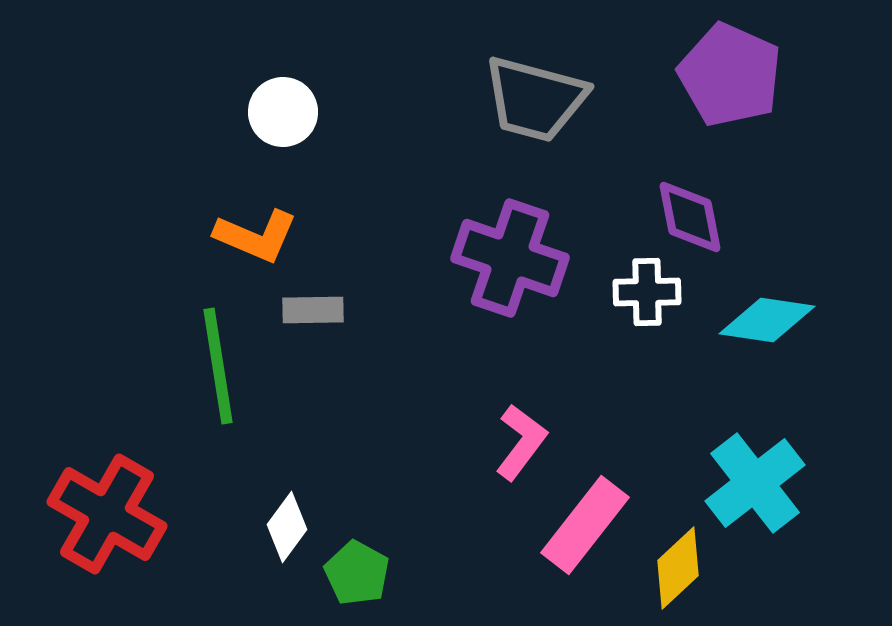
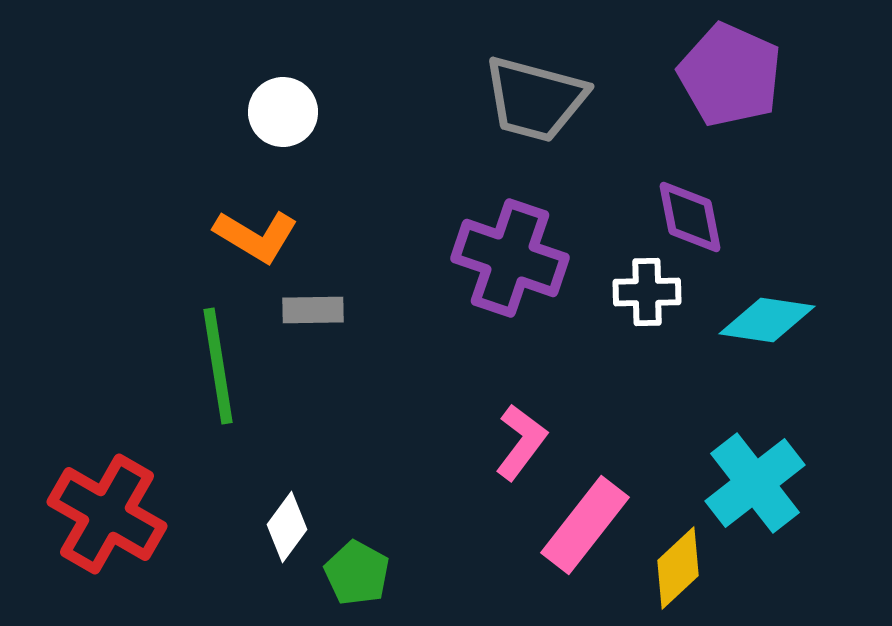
orange L-shape: rotated 8 degrees clockwise
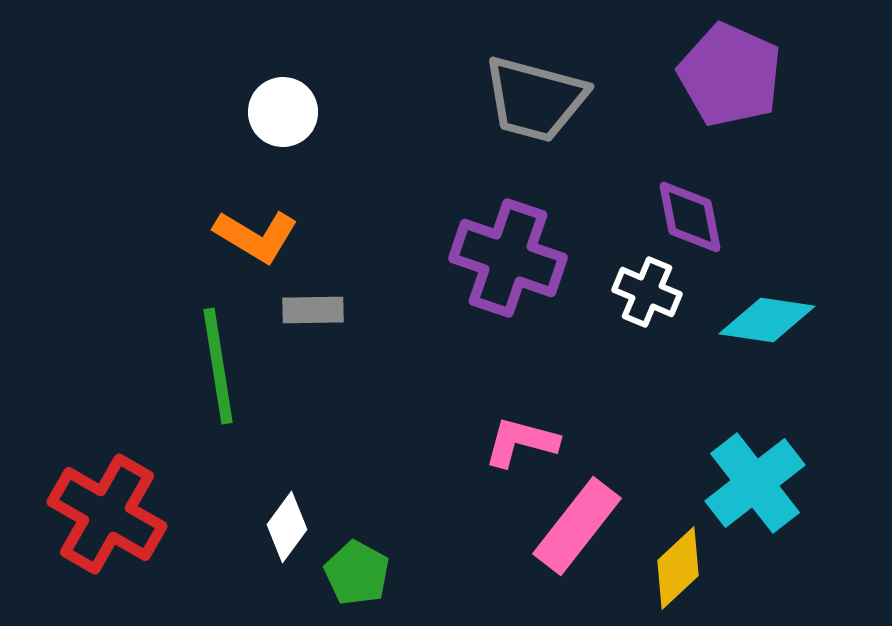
purple cross: moved 2 px left
white cross: rotated 24 degrees clockwise
pink L-shape: rotated 112 degrees counterclockwise
pink rectangle: moved 8 px left, 1 px down
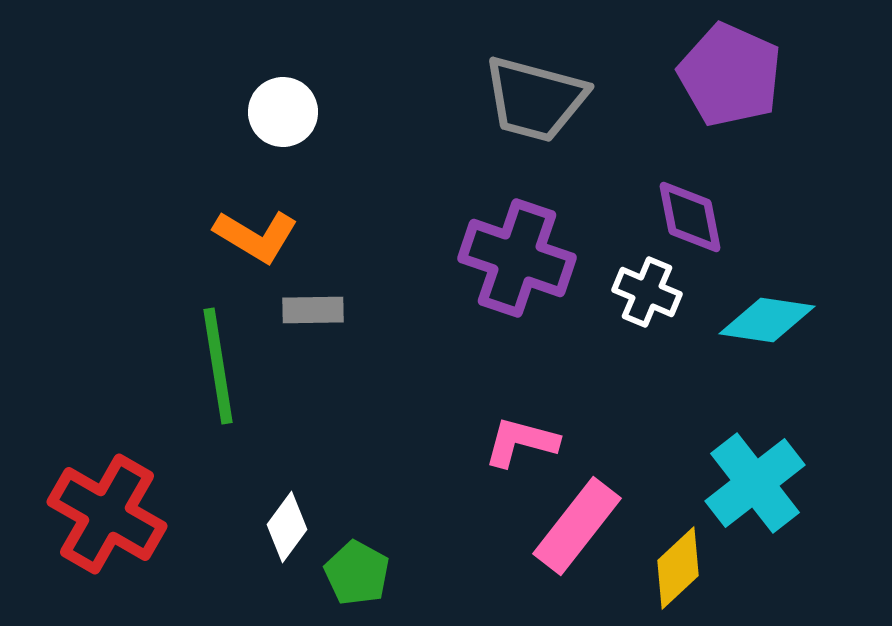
purple cross: moved 9 px right
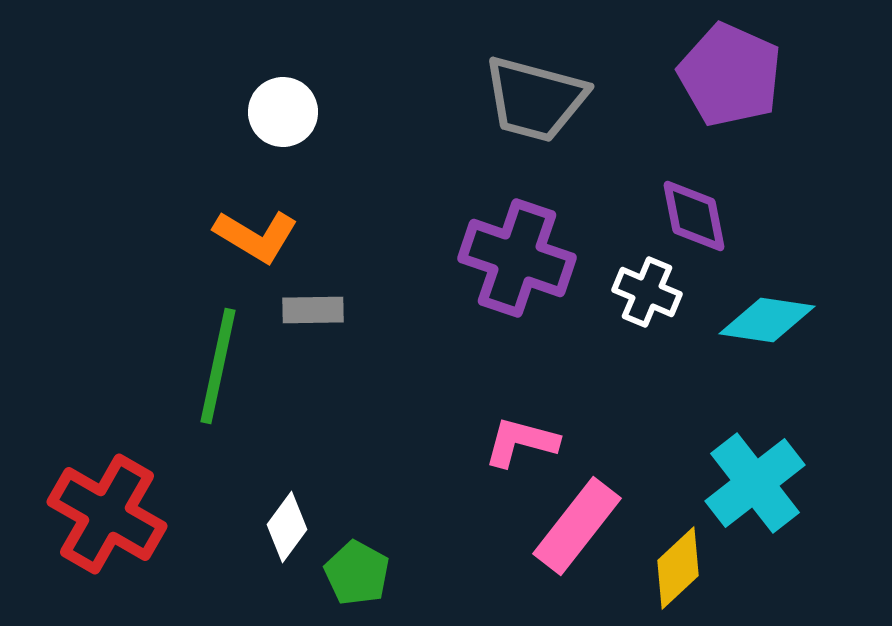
purple diamond: moved 4 px right, 1 px up
green line: rotated 21 degrees clockwise
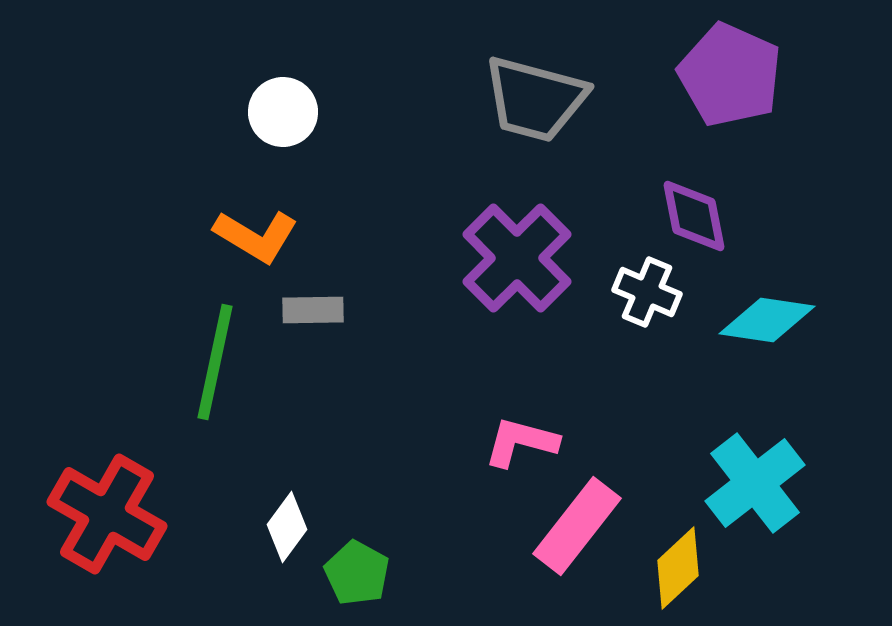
purple cross: rotated 26 degrees clockwise
green line: moved 3 px left, 4 px up
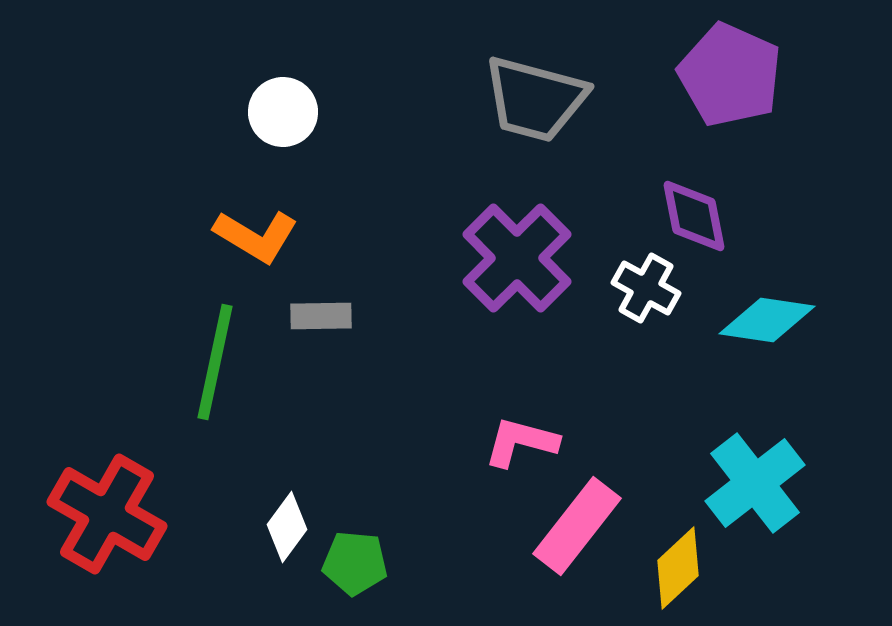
white cross: moved 1 px left, 4 px up; rotated 6 degrees clockwise
gray rectangle: moved 8 px right, 6 px down
green pentagon: moved 2 px left, 10 px up; rotated 24 degrees counterclockwise
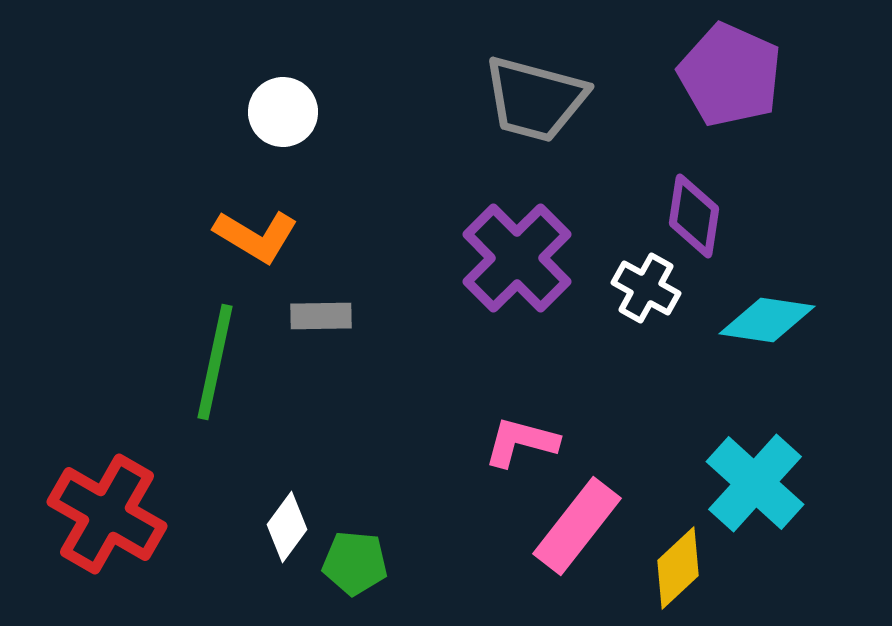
purple diamond: rotated 20 degrees clockwise
cyan cross: rotated 10 degrees counterclockwise
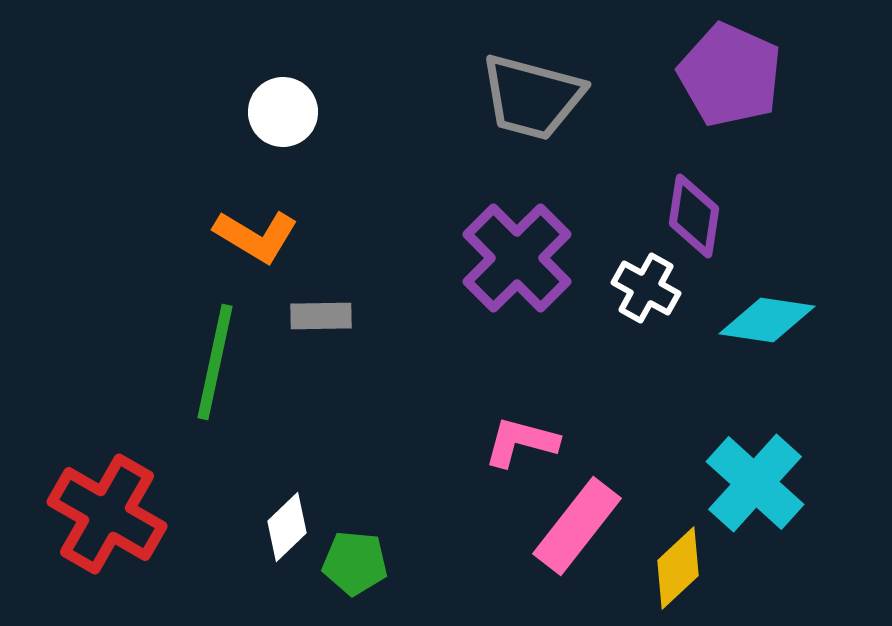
gray trapezoid: moved 3 px left, 2 px up
white diamond: rotated 10 degrees clockwise
